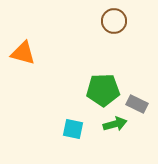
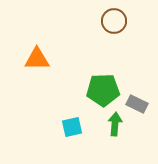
orange triangle: moved 14 px right, 6 px down; rotated 16 degrees counterclockwise
green arrow: rotated 70 degrees counterclockwise
cyan square: moved 1 px left, 2 px up; rotated 25 degrees counterclockwise
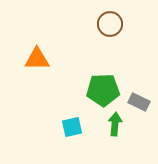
brown circle: moved 4 px left, 3 px down
gray rectangle: moved 2 px right, 2 px up
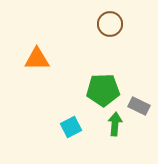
gray rectangle: moved 4 px down
cyan square: moved 1 px left; rotated 15 degrees counterclockwise
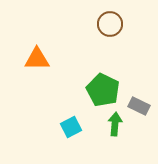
green pentagon: rotated 28 degrees clockwise
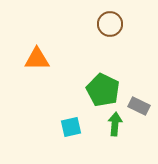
cyan square: rotated 15 degrees clockwise
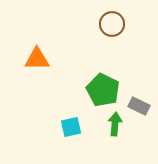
brown circle: moved 2 px right
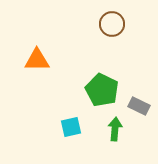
orange triangle: moved 1 px down
green pentagon: moved 1 px left
green arrow: moved 5 px down
